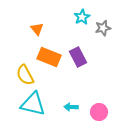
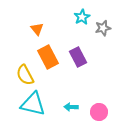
orange rectangle: moved 1 px left; rotated 40 degrees clockwise
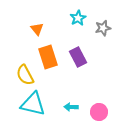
cyan star: moved 4 px left, 1 px down
orange rectangle: rotated 10 degrees clockwise
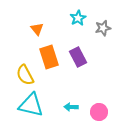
orange rectangle: moved 1 px right
cyan triangle: moved 2 px left, 1 px down
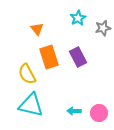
yellow semicircle: moved 2 px right, 1 px up
cyan arrow: moved 3 px right, 4 px down
pink circle: moved 1 px down
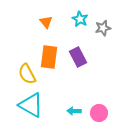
cyan star: moved 2 px right, 1 px down; rotated 14 degrees counterclockwise
orange triangle: moved 9 px right, 7 px up
orange rectangle: rotated 25 degrees clockwise
cyan triangle: rotated 16 degrees clockwise
